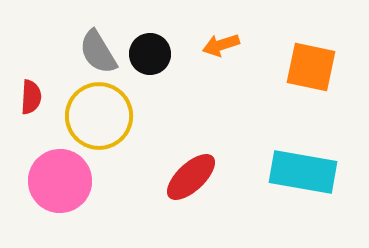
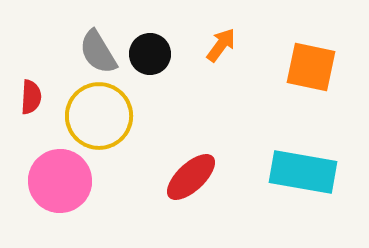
orange arrow: rotated 144 degrees clockwise
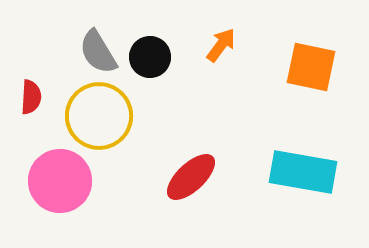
black circle: moved 3 px down
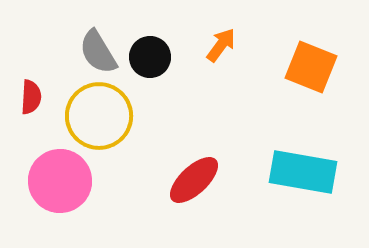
orange square: rotated 10 degrees clockwise
red ellipse: moved 3 px right, 3 px down
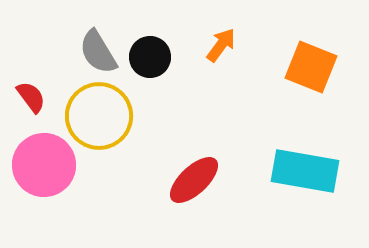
red semicircle: rotated 40 degrees counterclockwise
cyan rectangle: moved 2 px right, 1 px up
pink circle: moved 16 px left, 16 px up
